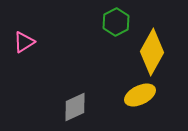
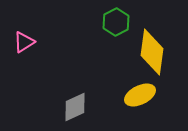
yellow diamond: rotated 21 degrees counterclockwise
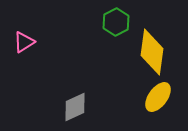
yellow ellipse: moved 18 px right, 2 px down; rotated 28 degrees counterclockwise
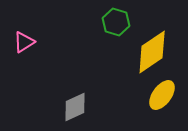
green hexagon: rotated 16 degrees counterclockwise
yellow diamond: rotated 48 degrees clockwise
yellow ellipse: moved 4 px right, 2 px up
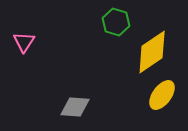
pink triangle: rotated 25 degrees counterclockwise
gray diamond: rotated 28 degrees clockwise
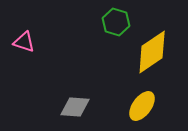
pink triangle: rotated 45 degrees counterclockwise
yellow ellipse: moved 20 px left, 11 px down
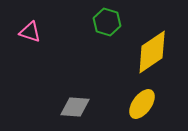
green hexagon: moved 9 px left
pink triangle: moved 6 px right, 10 px up
yellow ellipse: moved 2 px up
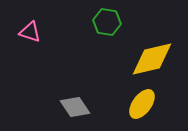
green hexagon: rotated 8 degrees counterclockwise
yellow diamond: moved 7 px down; rotated 21 degrees clockwise
gray diamond: rotated 52 degrees clockwise
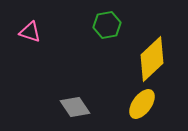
green hexagon: moved 3 px down; rotated 20 degrees counterclockwise
yellow diamond: rotated 30 degrees counterclockwise
